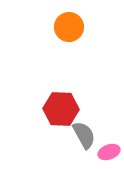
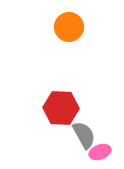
red hexagon: moved 1 px up
pink ellipse: moved 9 px left
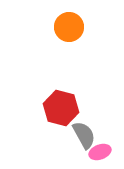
red hexagon: rotated 12 degrees clockwise
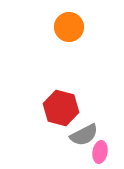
gray semicircle: rotated 92 degrees clockwise
pink ellipse: rotated 60 degrees counterclockwise
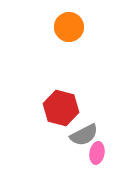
pink ellipse: moved 3 px left, 1 px down
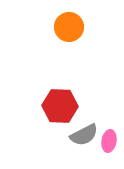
red hexagon: moved 1 px left, 2 px up; rotated 12 degrees counterclockwise
pink ellipse: moved 12 px right, 12 px up
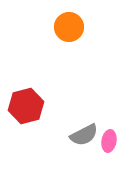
red hexagon: moved 34 px left; rotated 16 degrees counterclockwise
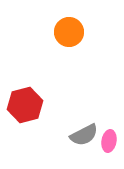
orange circle: moved 5 px down
red hexagon: moved 1 px left, 1 px up
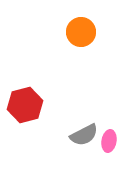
orange circle: moved 12 px right
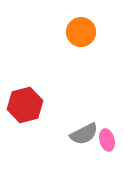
gray semicircle: moved 1 px up
pink ellipse: moved 2 px left, 1 px up; rotated 25 degrees counterclockwise
